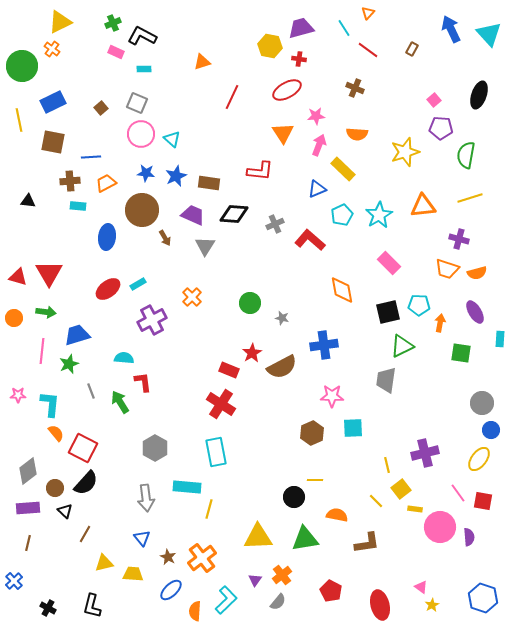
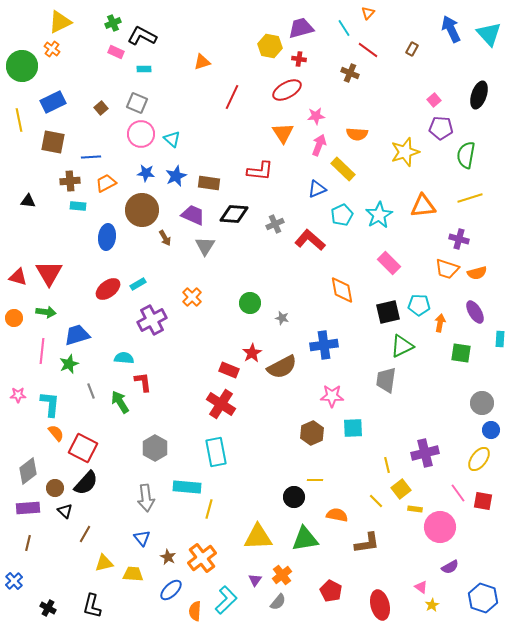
brown cross at (355, 88): moved 5 px left, 15 px up
purple semicircle at (469, 537): moved 19 px left, 30 px down; rotated 66 degrees clockwise
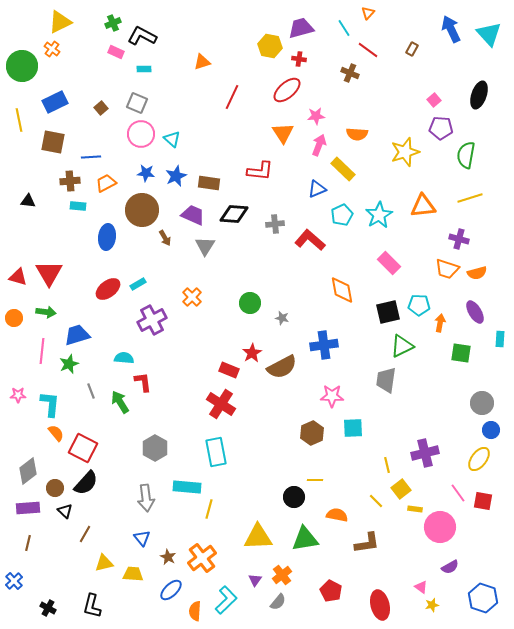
red ellipse at (287, 90): rotated 12 degrees counterclockwise
blue rectangle at (53, 102): moved 2 px right
gray cross at (275, 224): rotated 18 degrees clockwise
yellow star at (432, 605): rotated 16 degrees clockwise
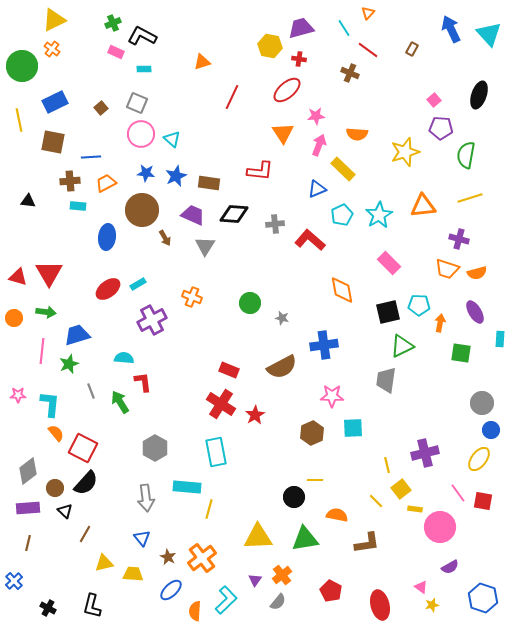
yellow triangle at (60, 22): moved 6 px left, 2 px up
orange cross at (192, 297): rotated 24 degrees counterclockwise
red star at (252, 353): moved 3 px right, 62 px down
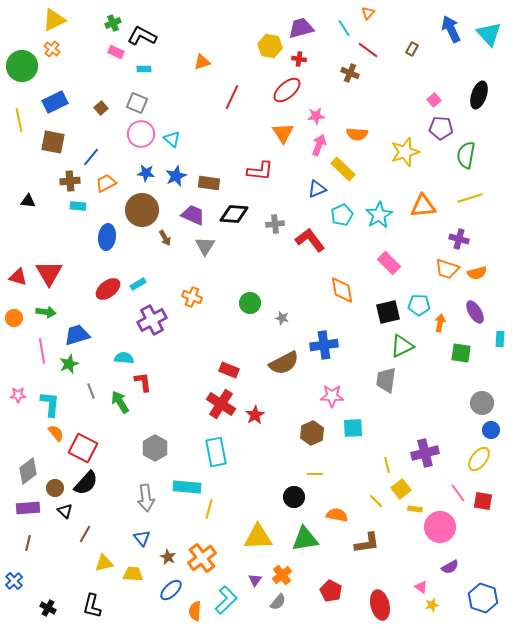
blue line at (91, 157): rotated 48 degrees counterclockwise
red L-shape at (310, 240): rotated 12 degrees clockwise
pink line at (42, 351): rotated 15 degrees counterclockwise
brown semicircle at (282, 367): moved 2 px right, 4 px up
yellow line at (315, 480): moved 6 px up
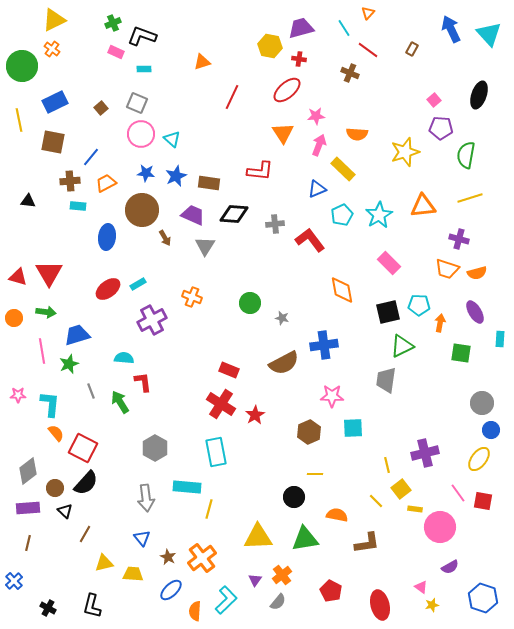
black L-shape at (142, 36): rotated 8 degrees counterclockwise
brown hexagon at (312, 433): moved 3 px left, 1 px up
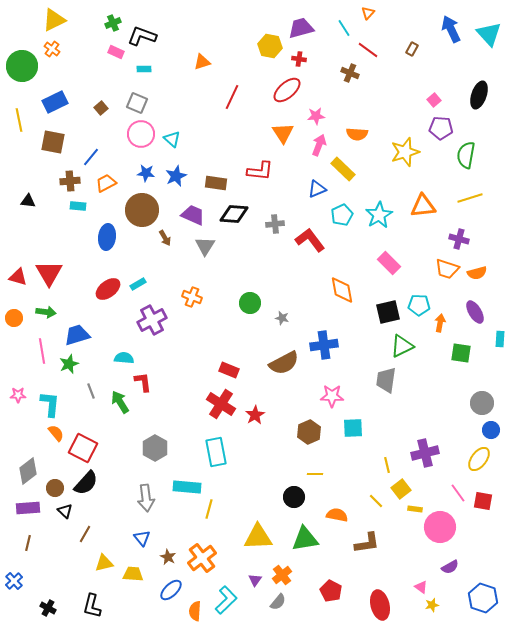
brown rectangle at (209, 183): moved 7 px right
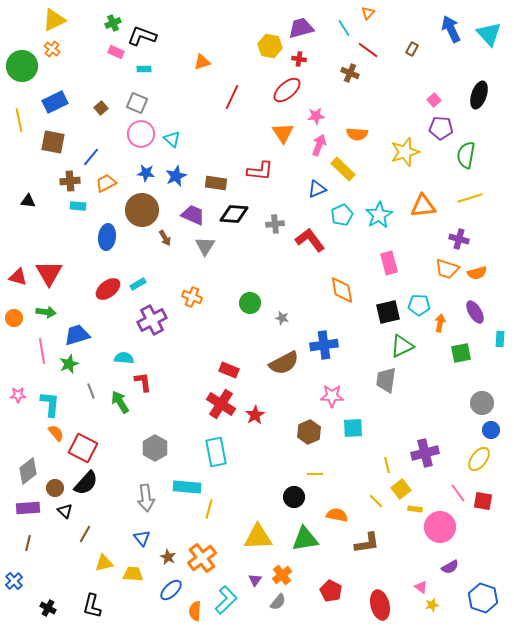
pink rectangle at (389, 263): rotated 30 degrees clockwise
green square at (461, 353): rotated 20 degrees counterclockwise
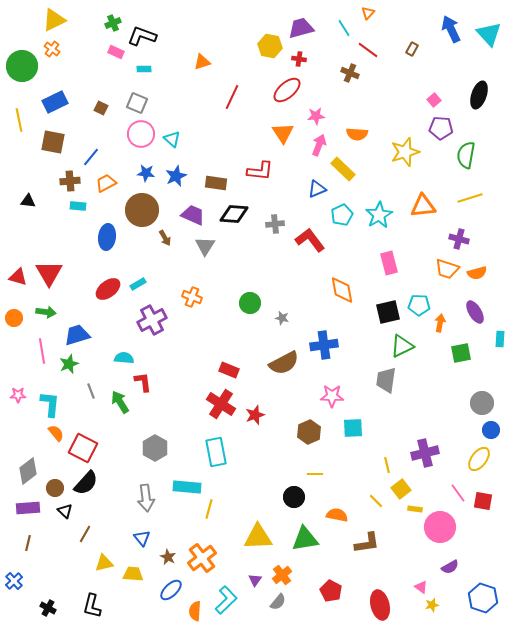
brown square at (101, 108): rotated 24 degrees counterclockwise
red star at (255, 415): rotated 12 degrees clockwise
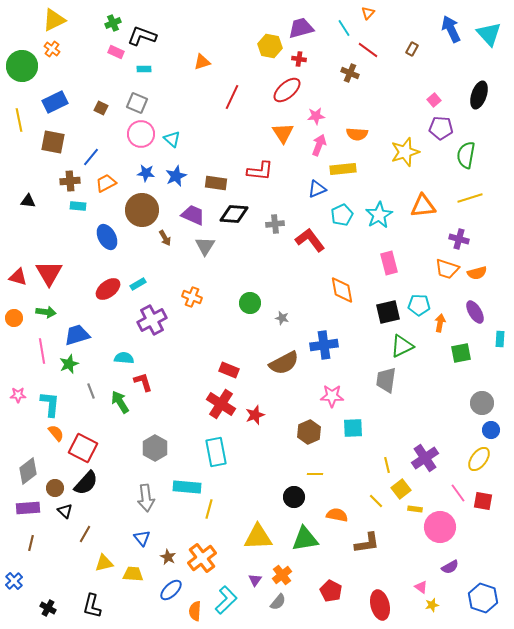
yellow rectangle at (343, 169): rotated 50 degrees counterclockwise
blue ellipse at (107, 237): rotated 35 degrees counterclockwise
red L-shape at (143, 382): rotated 10 degrees counterclockwise
purple cross at (425, 453): moved 5 px down; rotated 20 degrees counterclockwise
brown line at (28, 543): moved 3 px right
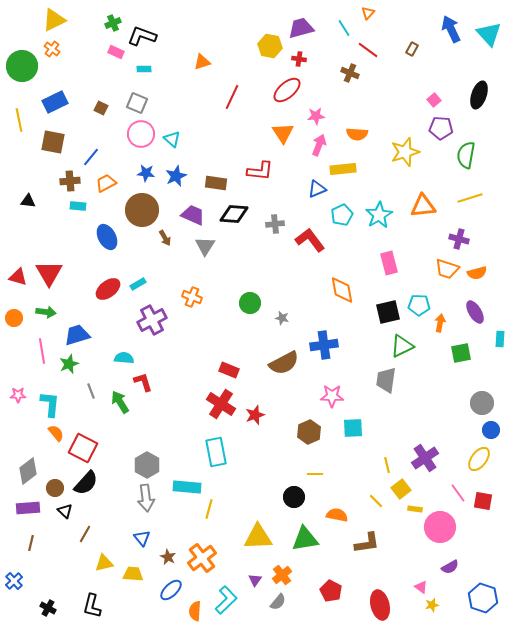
gray hexagon at (155, 448): moved 8 px left, 17 px down
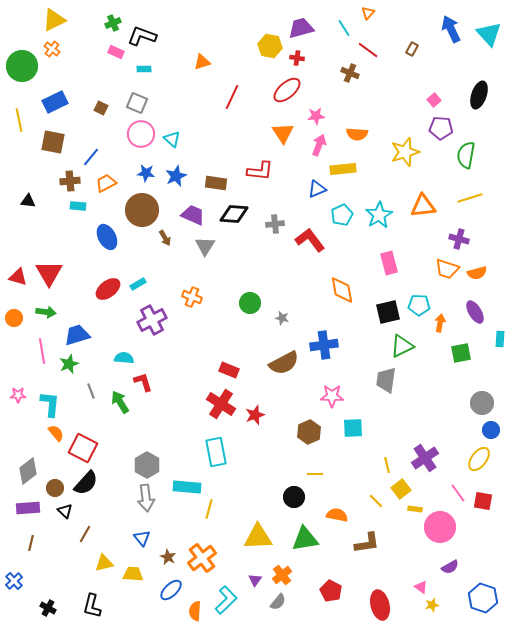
red cross at (299, 59): moved 2 px left, 1 px up
